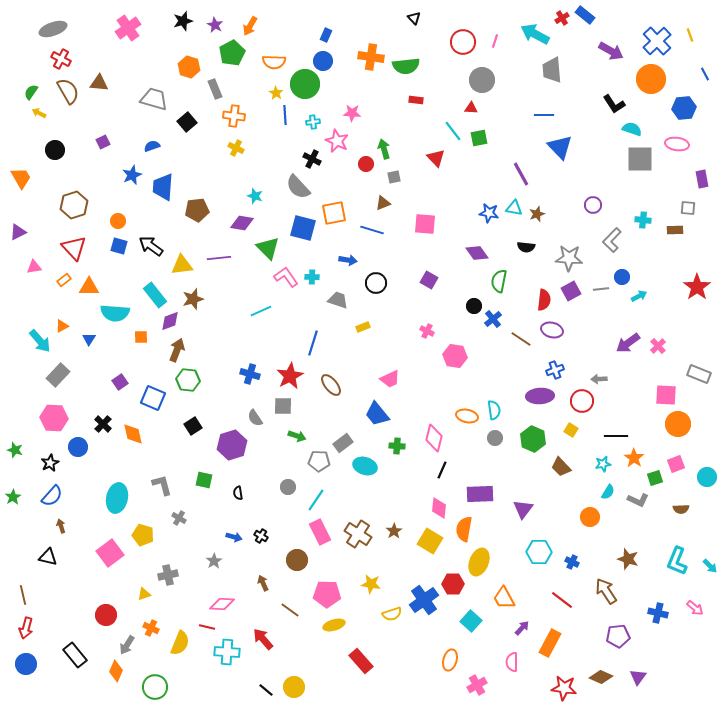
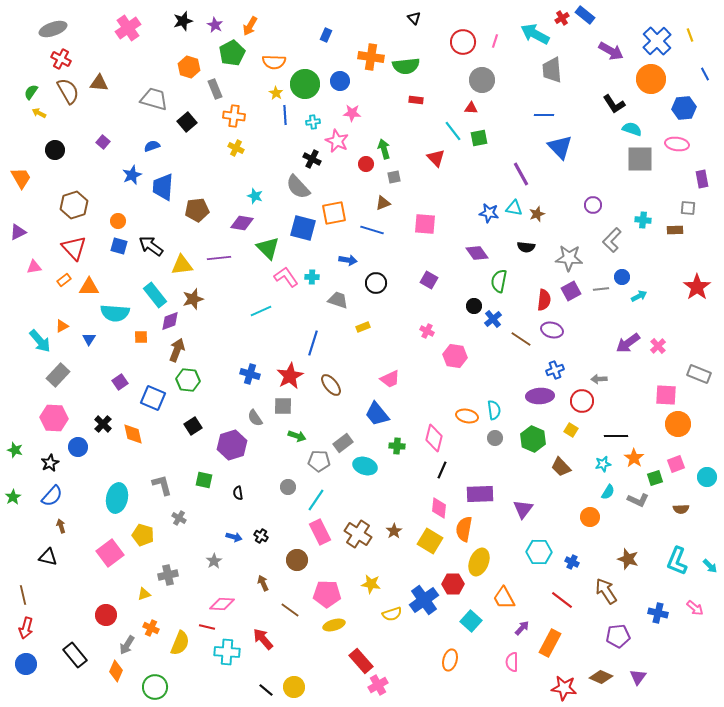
blue circle at (323, 61): moved 17 px right, 20 px down
purple square at (103, 142): rotated 24 degrees counterclockwise
pink cross at (477, 685): moved 99 px left
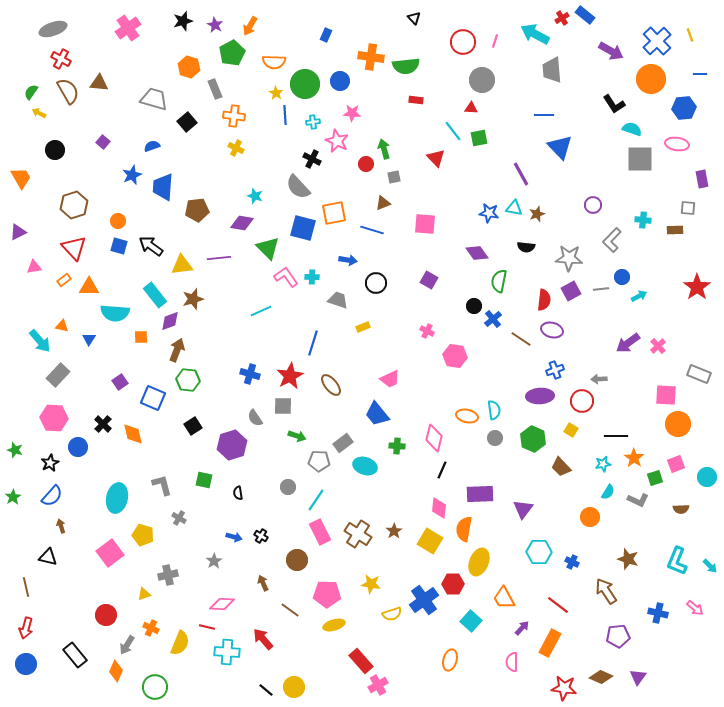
blue line at (705, 74): moved 5 px left; rotated 64 degrees counterclockwise
orange triangle at (62, 326): rotated 40 degrees clockwise
brown line at (23, 595): moved 3 px right, 8 px up
red line at (562, 600): moved 4 px left, 5 px down
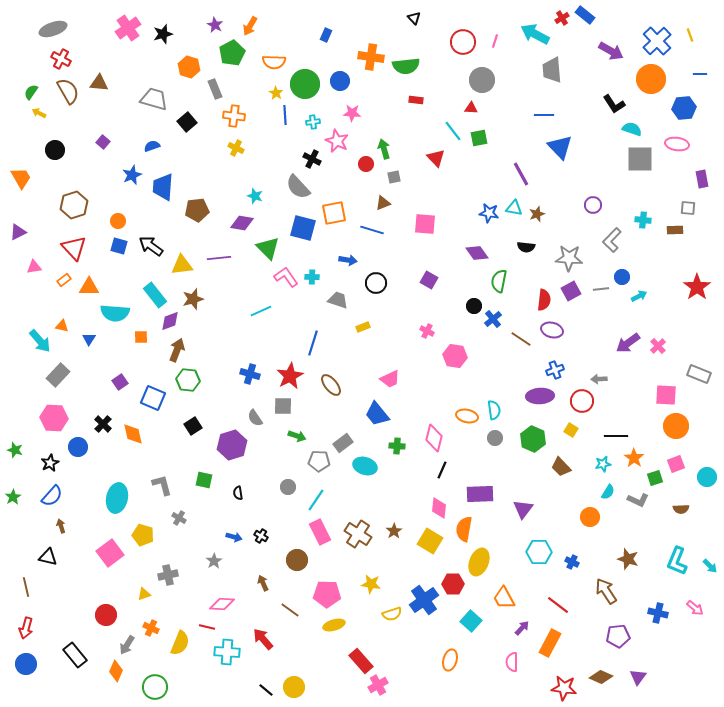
black star at (183, 21): moved 20 px left, 13 px down
orange circle at (678, 424): moved 2 px left, 2 px down
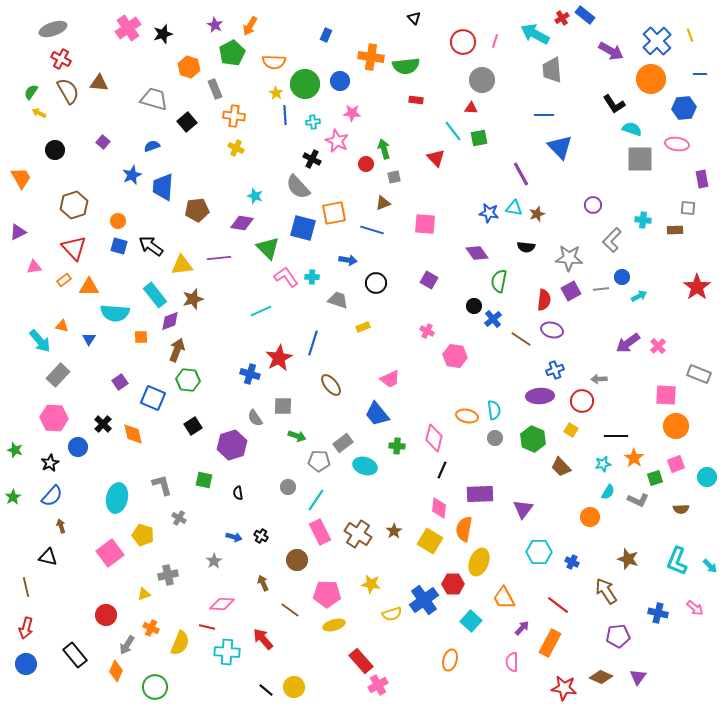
red star at (290, 376): moved 11 px left, 18 px up
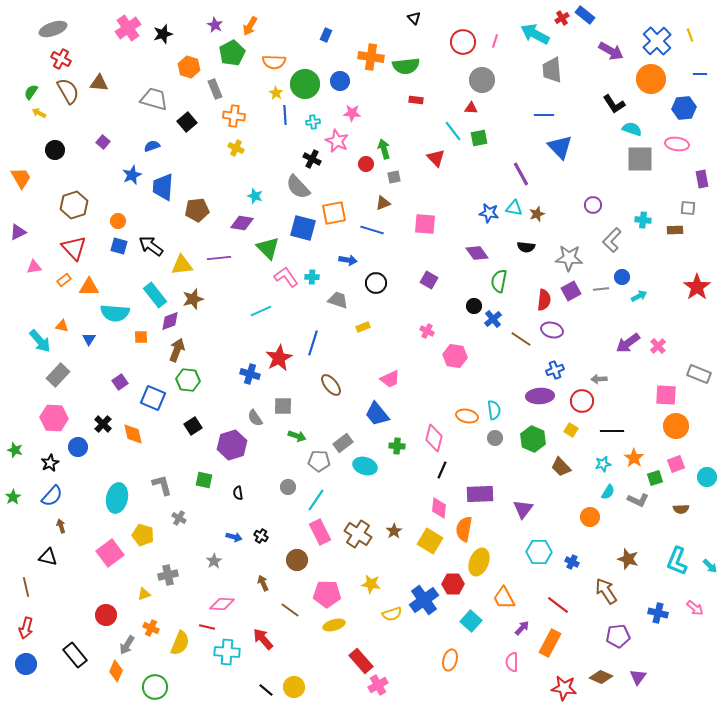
black line at (616, 436): moved 4 px left, 5 px up
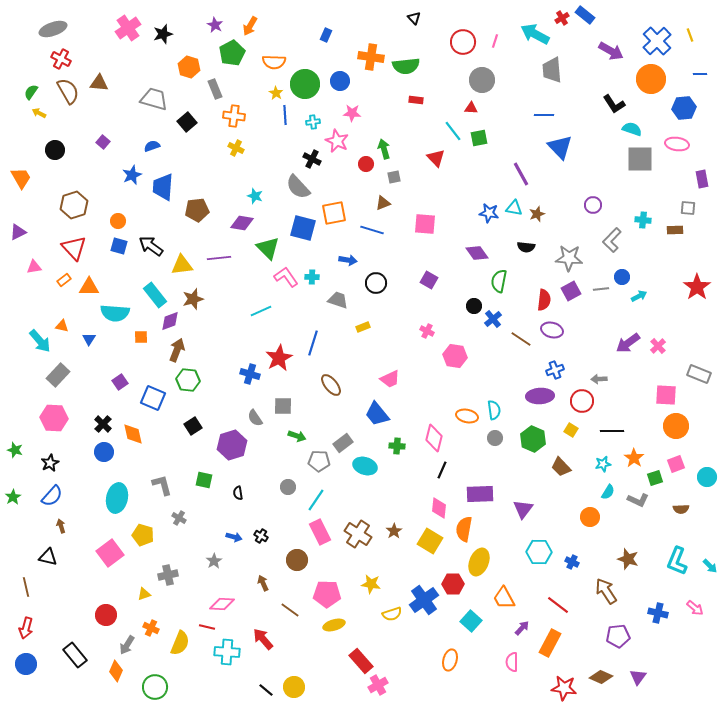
blue circle at (78, 447): moved 26 px right, 5 px down
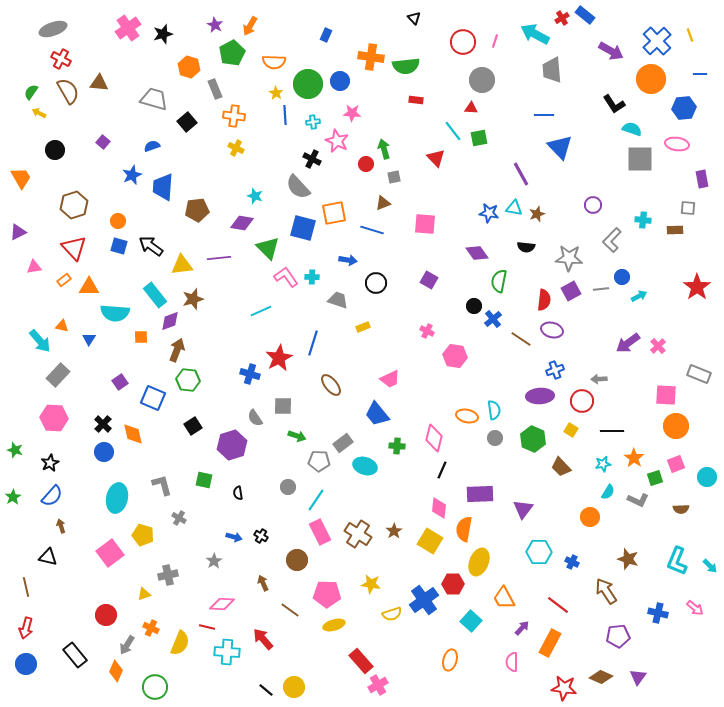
green circle at (305, 84): moved 3 px right
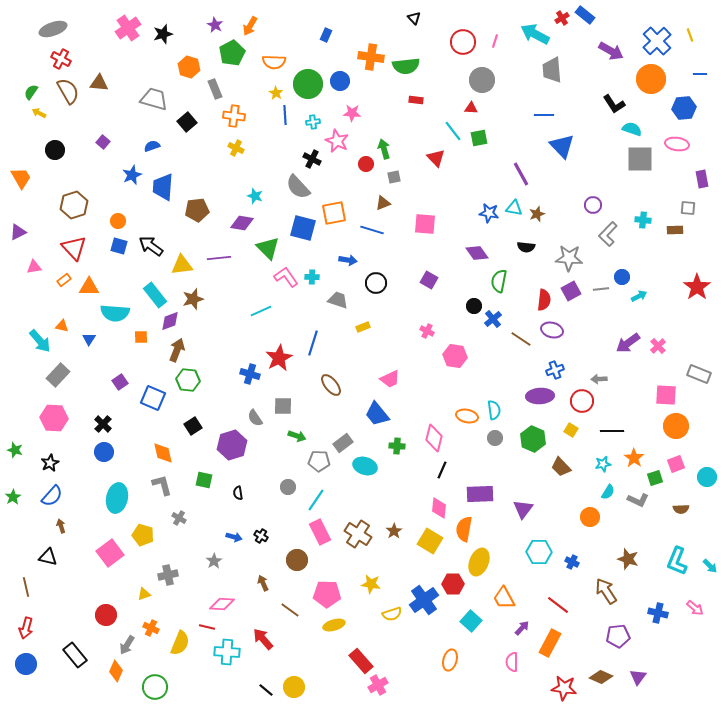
blue triangle at (560, 147): moved 2 px right, 1 px up
gray L-shape at (612, 240): moved 4 px left, 6 px up
orange diamond at (133, 434): moved 30 px right, 19 px down
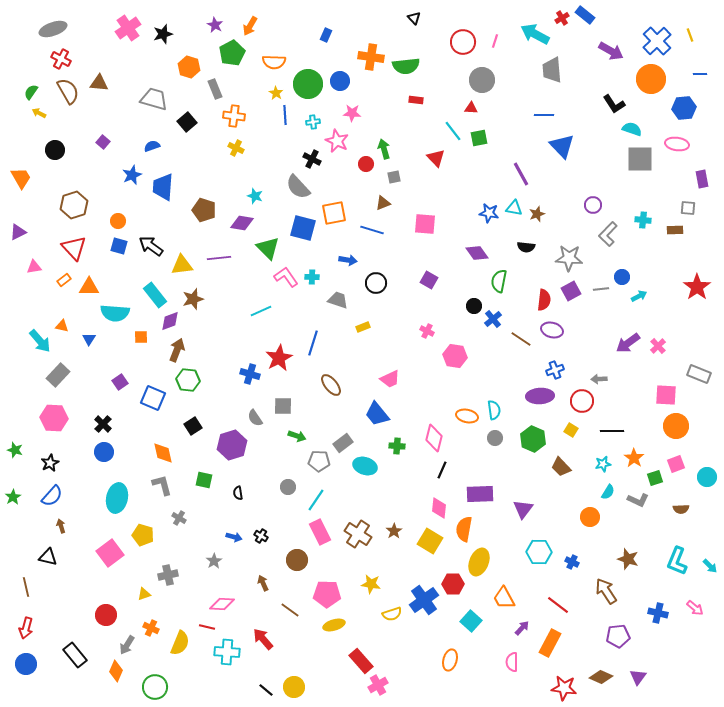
brown pentagon at (197, 210): moved 7 px right; rotated 25 degrees clockwise
